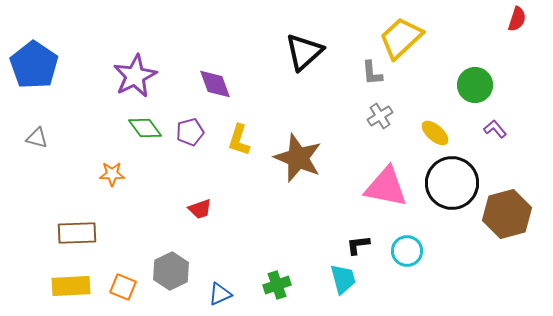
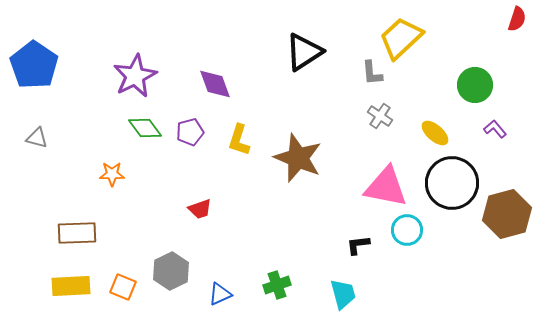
black triangle: rotated 9 degrees clockwise
gray cross: rotated 25 degrees counterclockwise
cyan circle: moved 21 px up
cyan trapezoid: moved 15 px down
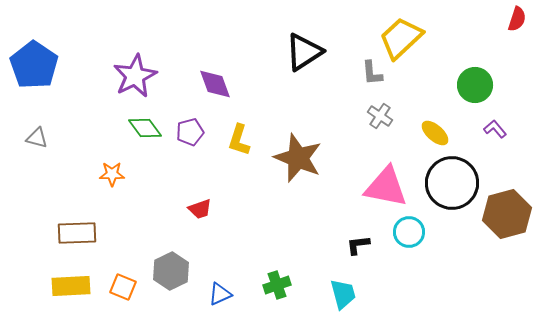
cyan circle: moved 2 px right, 2 px down
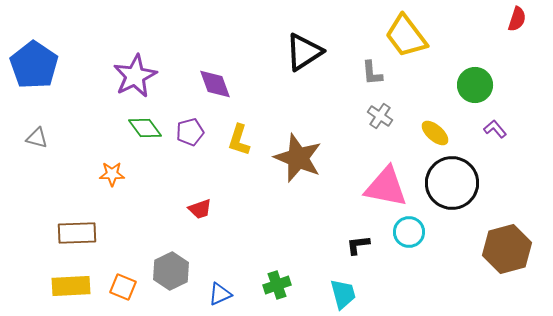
yellow trapezoid: moved 5 px right, 2 px up; rotated 84 degrees counterclockwise
brown hexagon: moved 35 px down
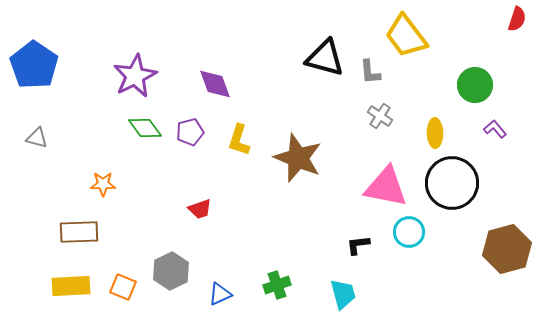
black triangle: moved 21 px right, 6 px down; rotated 48 degrees clockwise
gray L-shape: moved 2 px left, 1 px up
yellow ellipse: rotated 48 degrees clockwise
orange star: moved 9 px left, 10 px down
brown rectangle: moved 2 px right, 1 px up
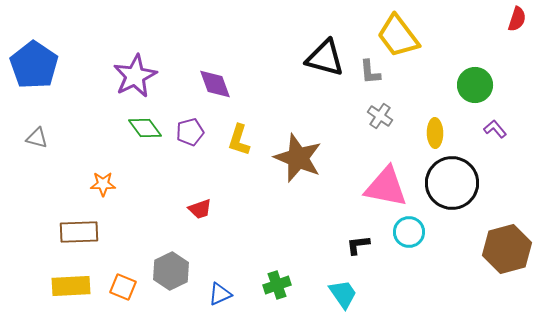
yellow trapezoid: moved 8 px left
cyan trapezoid: rotated 20 degrees counterclockwise
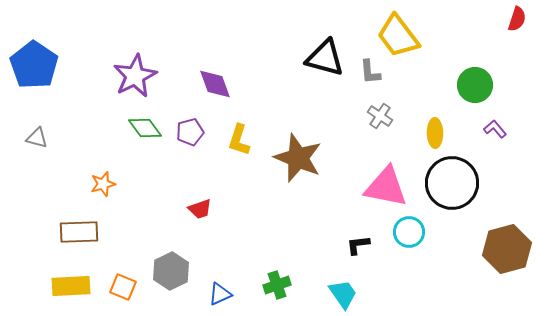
orange star: rotated 15 degrees counterclockwise
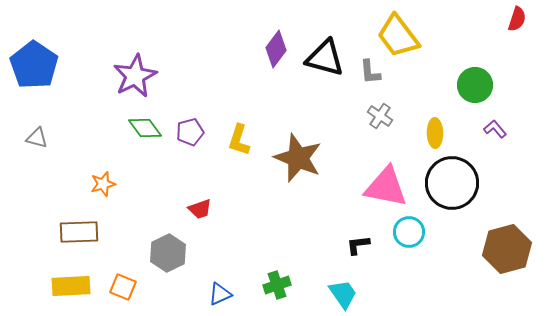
purple diamond: moved 61 px right, 35 px up; rotated 57 degrees clockwise
gray hexagon: moved 3 px left, 18 px up
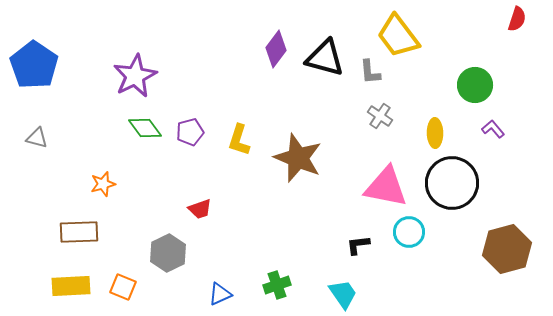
purple L-shape: moved 2 px left
